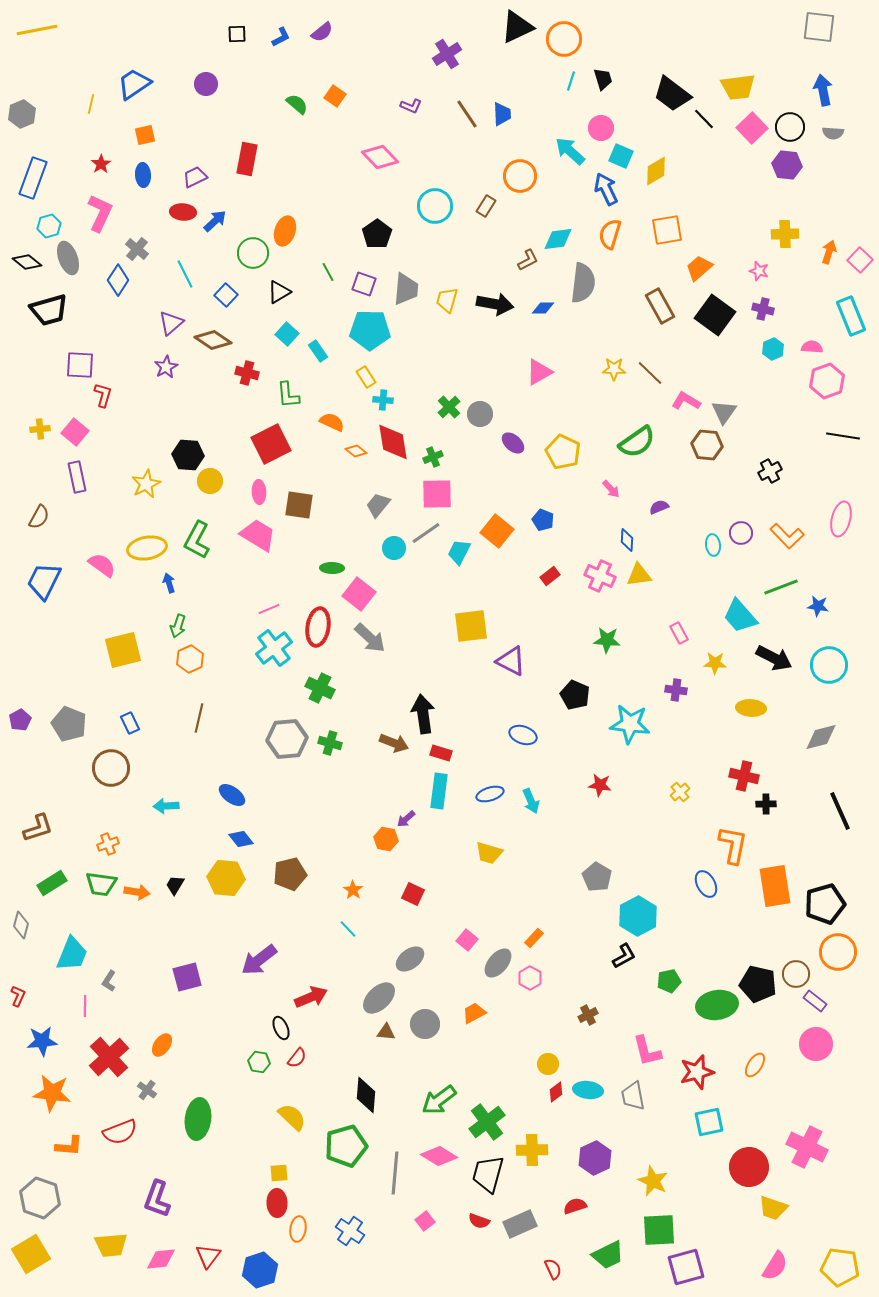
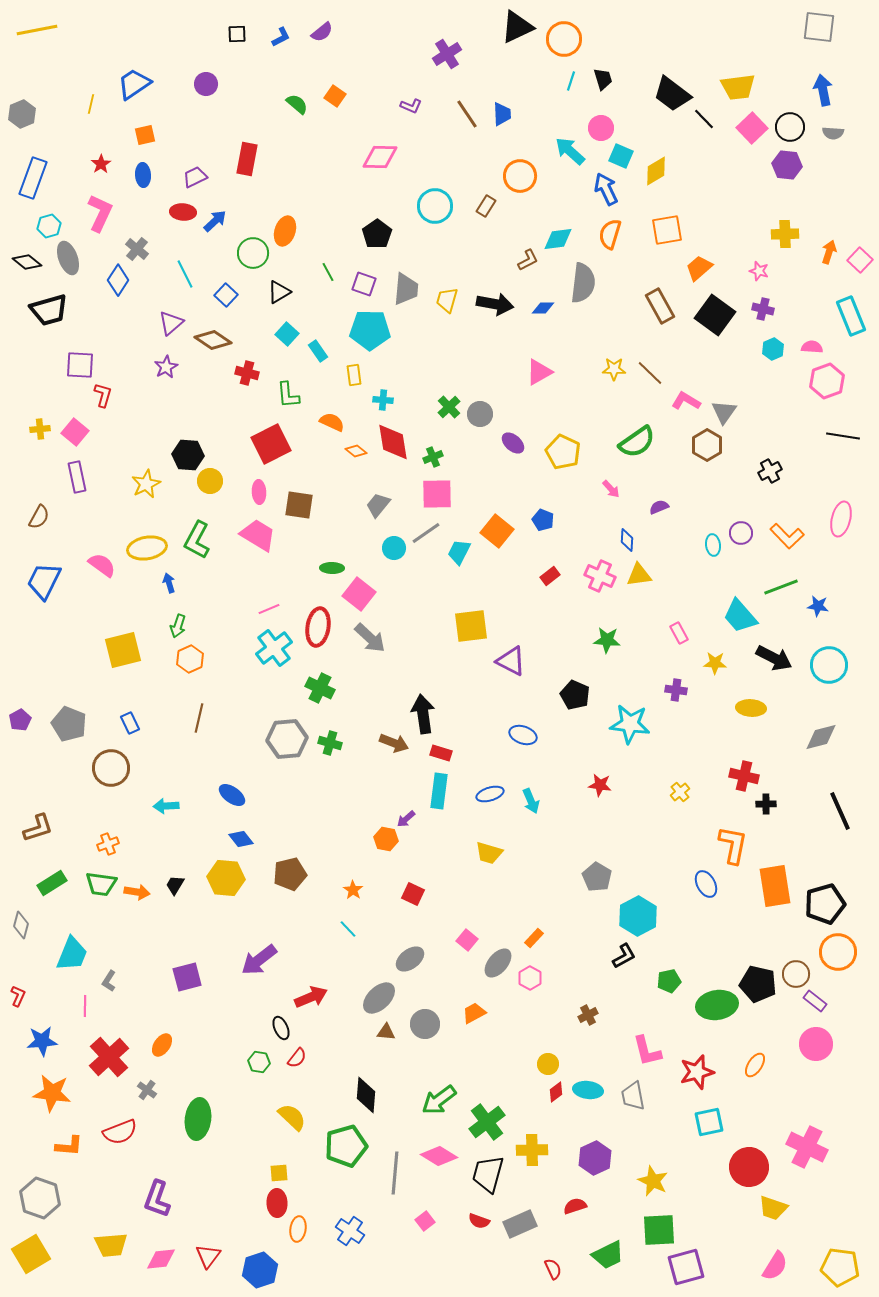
pink diamond at (380, 157): rotated 45 degrees counterclockwise
yellow rectangle at (366, 377): moved 12 px left, 2 px up; rotated 25 degrees clockwise
brown hexagon at (707, 445): rotated 24 degrees clockwise
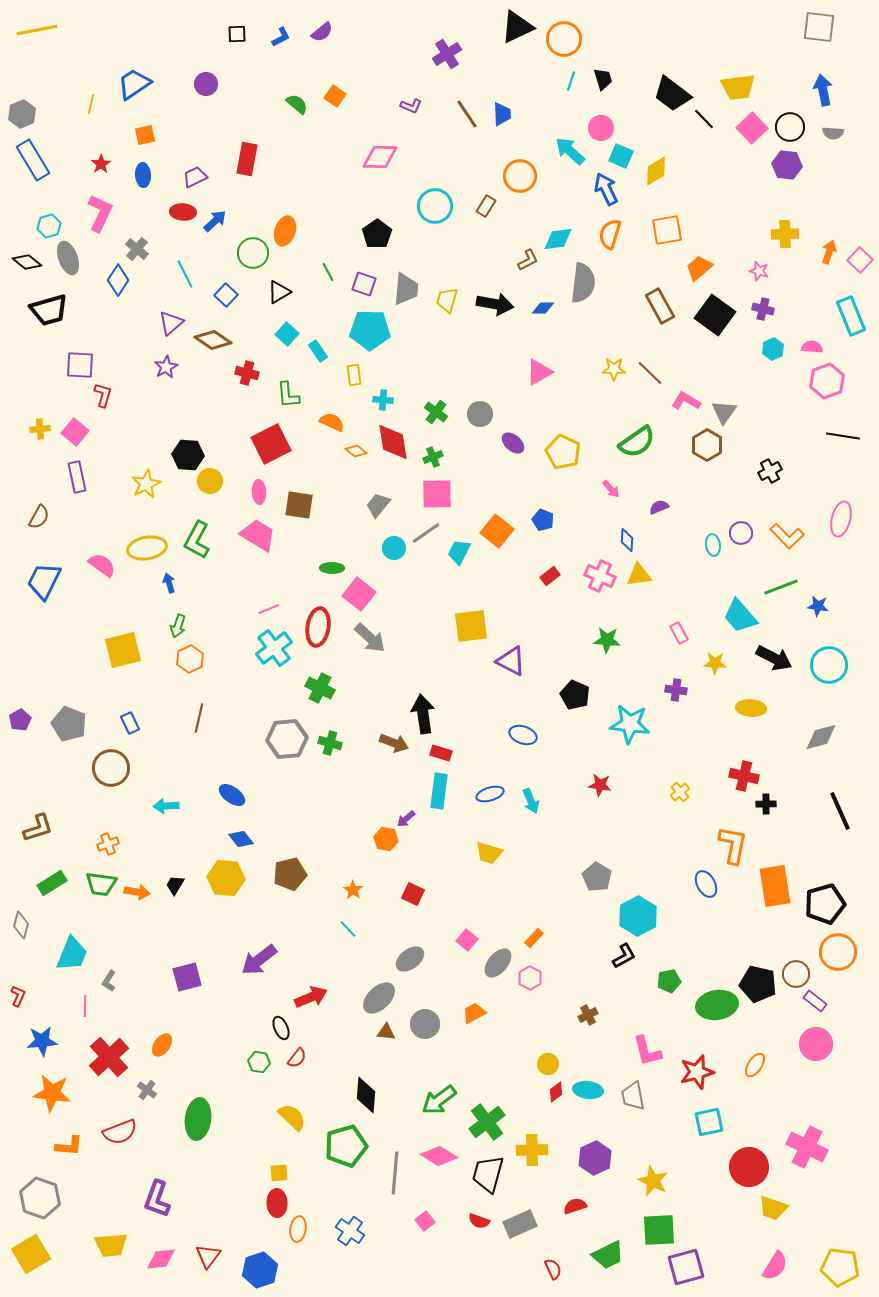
blue rectangle at (33, 178): moved 18 px up; rotated 51 degrees counterclockwise
green cross at (449, 407): moved 13 px left, 5 px down; rotated 10 degrees counterclockwise
